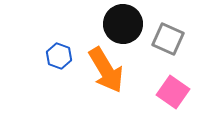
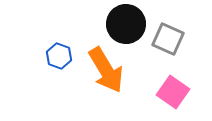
black circle: moved 3 px right
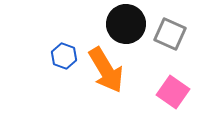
gray square: moved 2 px right, 5 px up
blue hexagon: moved 5 px right
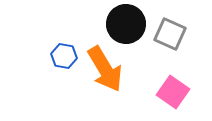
blue hexagon: rotated 10 degrees counterclockwise
orange arrow: moved 1 px left, 1 px up
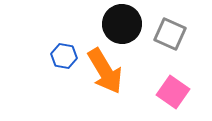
black circle: moved 4 px left
orange arrow: moved 2 px down
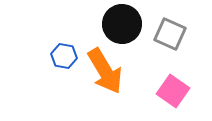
pink square: moved 1 px up
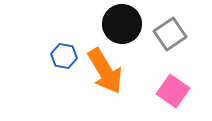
gray square: rotated 32 degrees clockwise
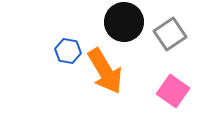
black circle: moved 2 px right, 2 px up
blue hexagon: moved 4 px right, 5 px up
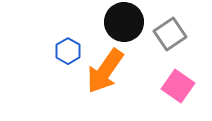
blue hexagon: rotated 20 degrees clockwise
orange arrow: rotated 66 degrees clockwise
pink square: moved 5 px right, 5 px up
